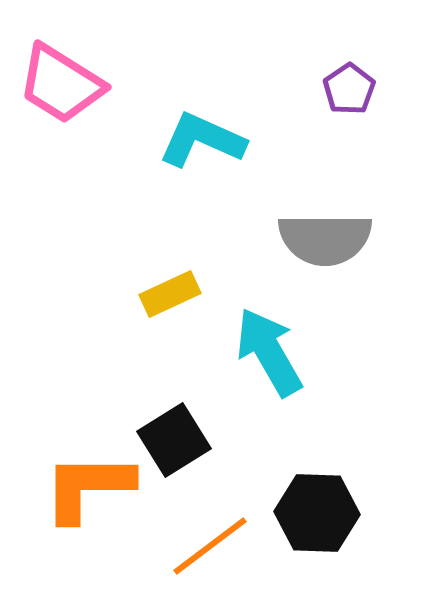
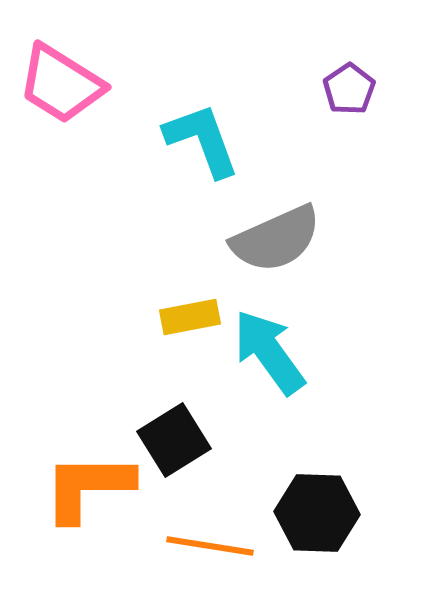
cyan L-shape: rotated 46 degrees clockwise
gray semicircle: moved 49 px left; rotated 24 degrees counterclockwise
yellow rectangle: moved 20 px right, 23 px down; rotated 14 degrees clockwise
cyan arrow: rotated 6 degrees counterclockwise
orange line: rotated 46 degrees clockwise
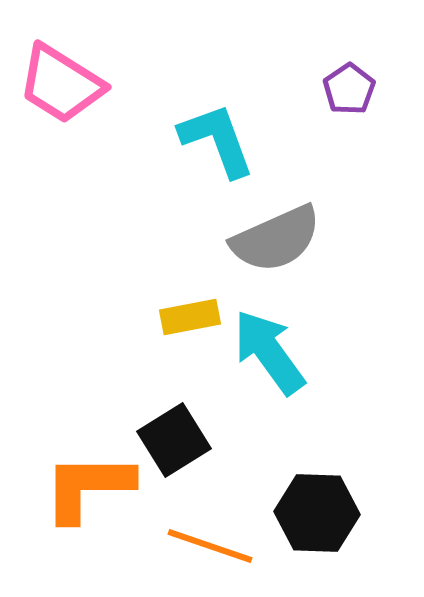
cyan L-shape: moved 15 px right
orange line: rotated 10 degrees clockwise
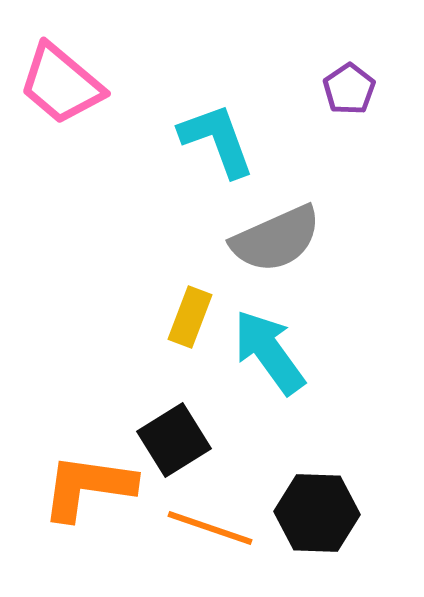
pink trapezoid: rotated 8 degrees clockwise
yellow rectangle: rotated 58 degrees counterclockwise
orange L-shape: rotated 8 degrees clockwise
orange line: moved 18 px up
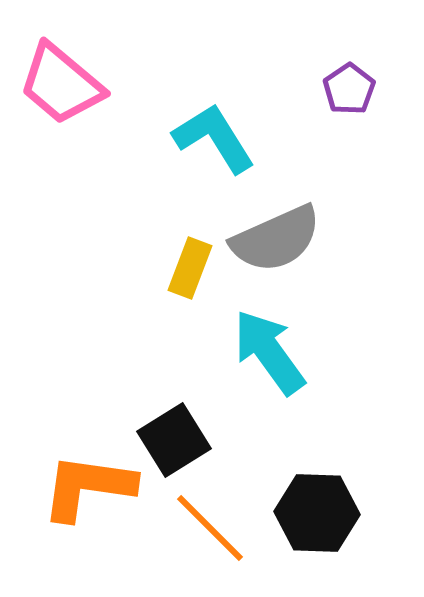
cyan L-shape: moved 3 px left, 2 px up; rotated 12 degrees counterclockwise
yellow rectangle: moved 49 px up
orange line: rotated 26 degrees clockwise
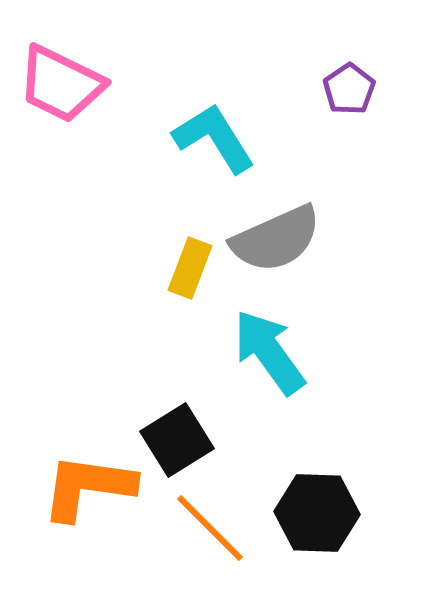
pink trapezoid: rotated 14 degrees counterclockwise
black square: moved 3 px right
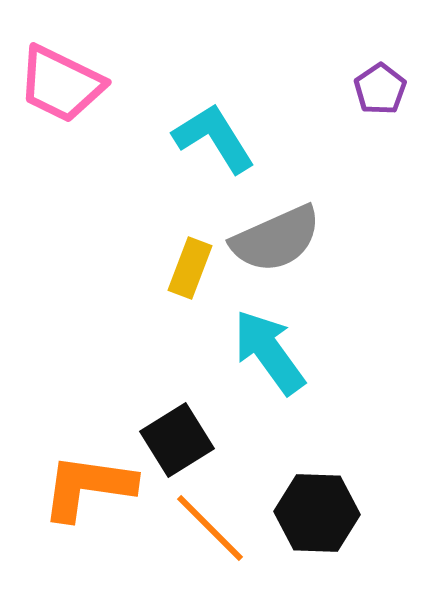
purple pentagon: moved 31 px right
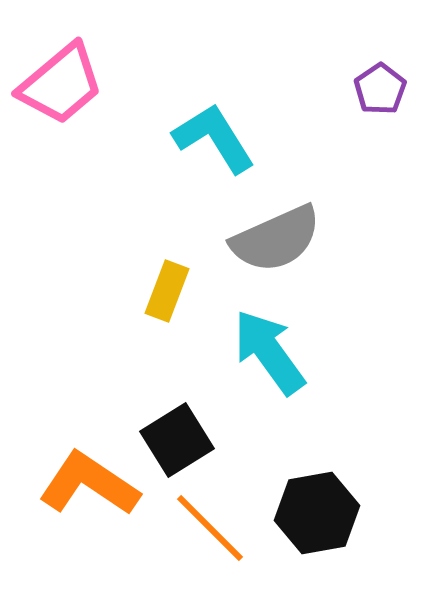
pink trapezoid: rotated 66 degrees counterclockwise
yellow rectangle: moved 23 px left, 23 px down
orange L-shape: moved 1 px right, 3 px up; rotated 26 degrees clockwise
black hexagon: rotated 12 degrees counterclockwise
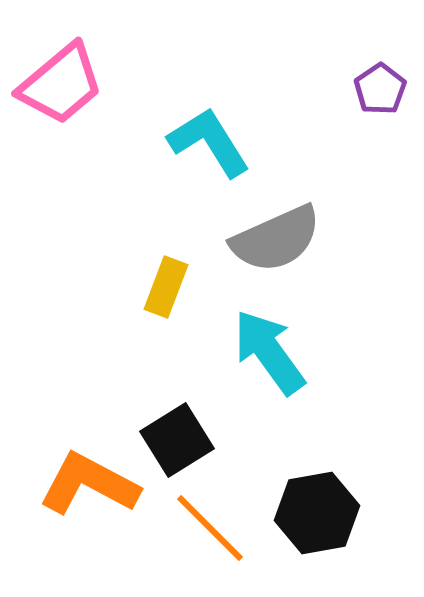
cyan L-shape: moved 5 px left, 4 px down
yellow rectangle: moved 1 px left, 4 px up
orange L-shape: rotated 6 degrees counterclockwise
